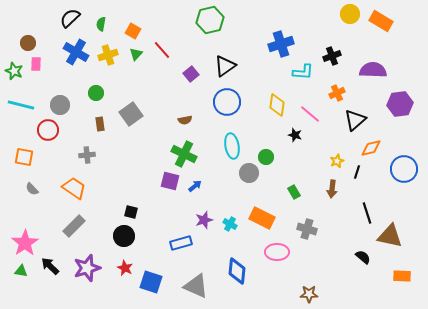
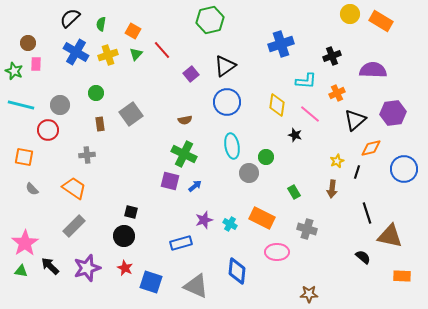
cyan L-shape at (303, 72): moved 3 px right, 9 px down
purple hexagon at (400, 104): moved 7 px left, 9 px down
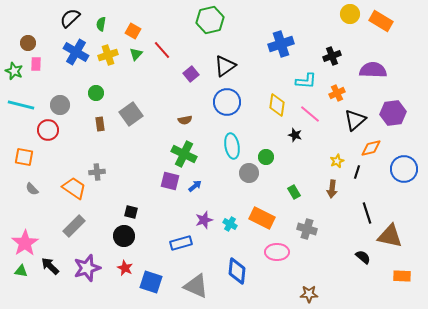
gray cross at (87, 155): moved 10 px right, 17 px down
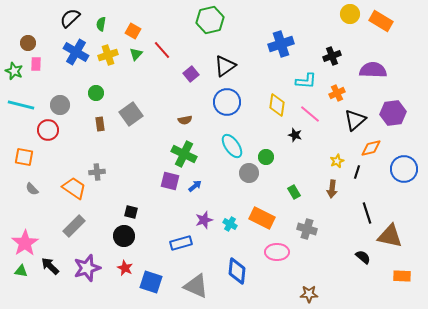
cyan ellipse at (232, 146): rotated 25 degrees counterclockwise
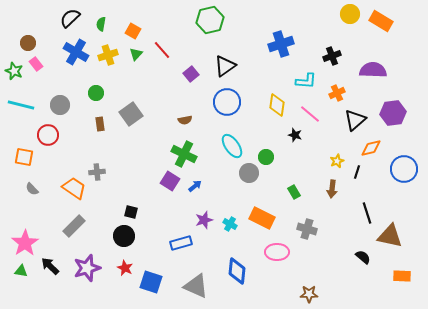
pink rectangle at (36, 64): rotated 40 degrees counterclockwise
red circle at (48, 130): moved 5 px down
purple square at (170, 181): rotated 18 degrees clockwise
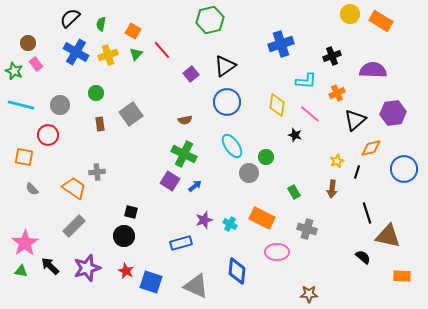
brown triangle at (390, 236): moved 2 px left
red star at (125, 268): moved 1 px right, 3 px down
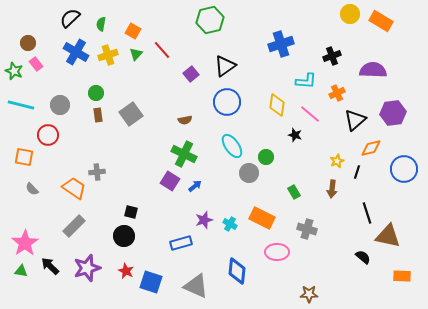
brown rectangle at (100, 124): moved 2 px left, 9 px up
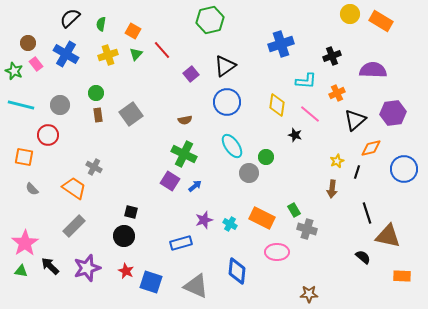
blue cross at (76, 52): moved 10 px left, 2 px down
gray cross at (97, 172): moved 3 px left, 5 px up; rotated 35 degrees clockwise
green rectangle at (294, 192): moved 18 px down
